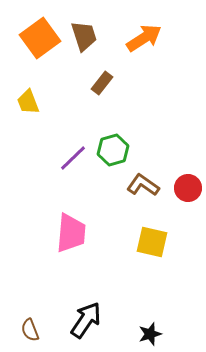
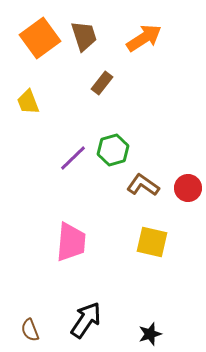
pink trapezoid: moved 9 px down
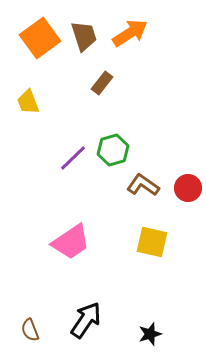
orange arrow: moved 14 px left, 5 px up
pink trapezoid: rotated 51 degrees clockwise
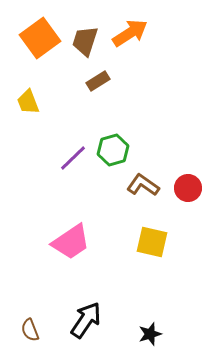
brown trapezoid: moved 1 px right, 5 px down; rotated 144 degrees counterclockwise
brown rectangle: moved 4 px left, 2 px up; rotated 20 degrees clockwise
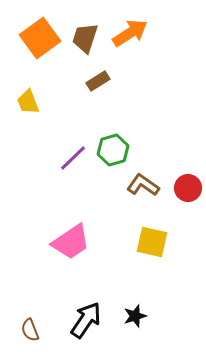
brown trapezoid: moved 3 px up
black star: moved 15 px left, 18 px up
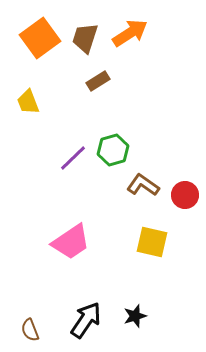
red circle: moved 3 px left, 7 px down
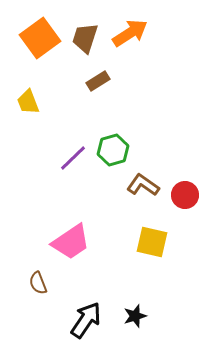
brown semicircle: moved 8 px right, 47 px up
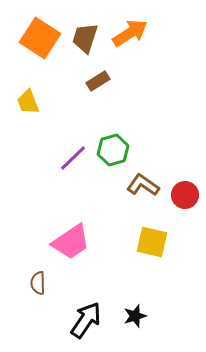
orange square: rotated 21 degrees counterclockwise
brown semicircle: rotated 20 degrees clockwise
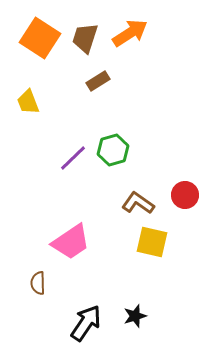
brown L-shape: moved 5 px left, 18 px down
black arrow: moved 3 px down
